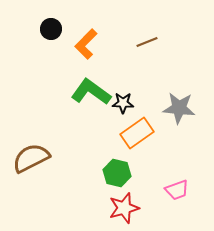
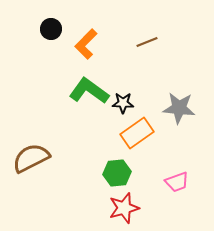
green L-shape: moved 2 px left, 1 px up
green hexagon: rotated 20 degrees counterclockwise
pink trapezoid: moved 8 px up
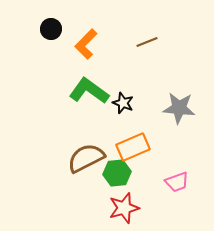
black star: rotated 20 degrees clockwise
orange rectangle: moved 4 px left, 14 px down; rotated 12 degrees clockwise
brown semicircle: moved 55 px right
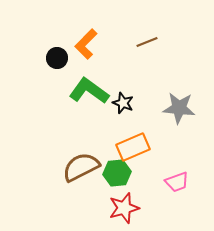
black circle: moved 6 px right, 29 px down
brown semicircle: moved 5 px left, 9 px down
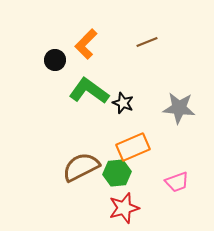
black circle: moved 2 px left, 2 px down
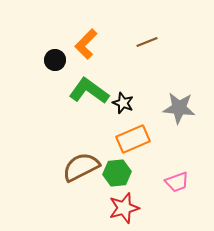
orange rectangle: moved 8 px up
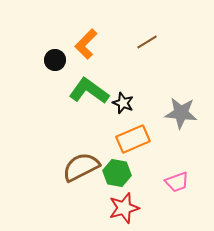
brown line: rotated 10 degrees counterclockwise
gray star: moved 2 px right, 5 px down
green hexagon: rotated 16 degrees clockwise
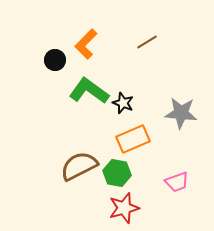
brown semicircle: moved 2 px left, 1 px up
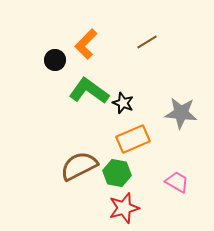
pink trapezoid: rotated 130 degrees counterclockwise
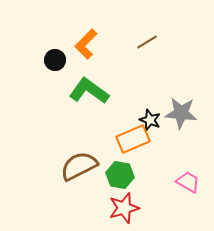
black star: moved 27 px right, 17 px down
green hexagon: moved 3 px right, 2 px down
pink trapezoid: moved 11 px right
